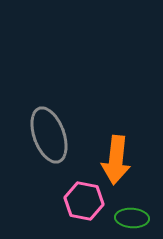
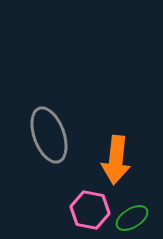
pink hexagon: moved 6 px right, 9 px down
green ellipse: rotated 36 degrees counterclockwise
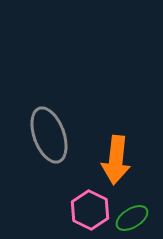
pink hexagon: rotated 15 degrees clockwise
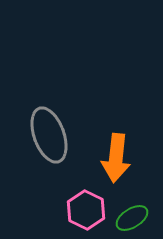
orange arrow: moved 2 px up
pink hexagon: moved 4 px left
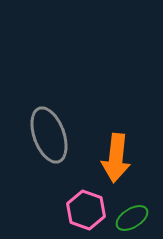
pink hexagon: rotated 6 degrees counterclockwise
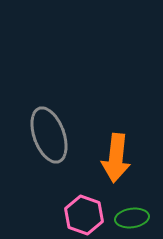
pink hexagon: moved 2 px left, 5 px down
green ellipse: rotated 24 degrees clockwise
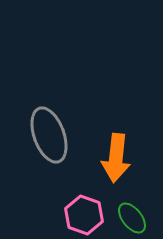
green ellipse: rotated 60 degrees clockwise
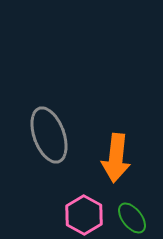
pink hexagon: rotated 9 degrees clockwise
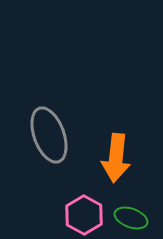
green ellipse: moved 1 px left; rotated 32 degrees counterclockwise
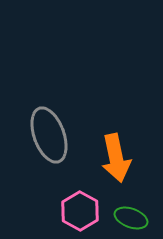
orange arrow: rotated 18 degrees counterclockwise
pink hexagon: moved 4 px left, 4 px up
